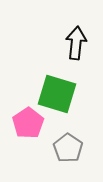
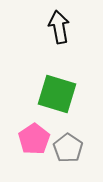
black arrow: moved 17 px left, 16 px up; rotated 16 degrees counterclockwise
pink pentagon: moved 6 px right, 16 px down
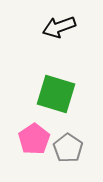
black arrow: rotated 100 degrees counterclockwise
green square: moved 1 px left
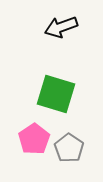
black arrow: moved 2 px right
gray pentagon: moved 1 px right
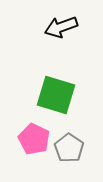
green square: moved 1 px down
pink pentagon: rotated 12 degrees counterclockwise
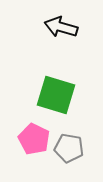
black arrow: rotated 36 degrees clockwise
gray pentagon: rotated 24 degrees counterclockwise
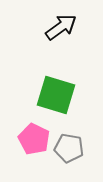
black arrow: rotated 128 degrees clockwise
